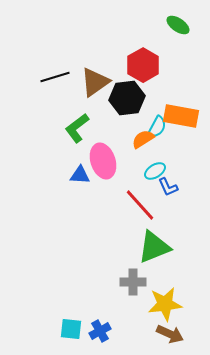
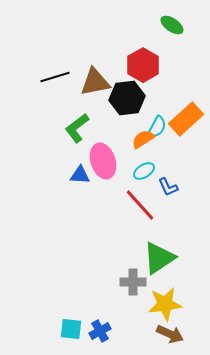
green ellipse: moved 6 px left
brown triangle: rotated 24 degrees clockwise
orange rectangle: moved 5 px right, 3 px down; rotated 52 degrees counterclockwise
cyan ellipse: moved 11 px left
green triangle: moved 5 px right, 11 px down; rotated 12 degrees counterclockwise
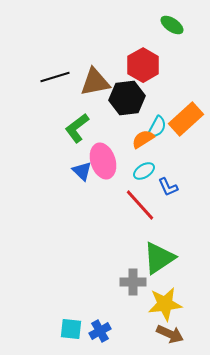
blue triangle: moved 2 px right, 4 px up; rotated 40 degrees clockwise
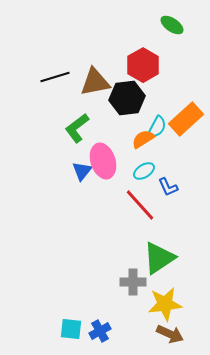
blue triangle: rotated 25 degrees clockwise
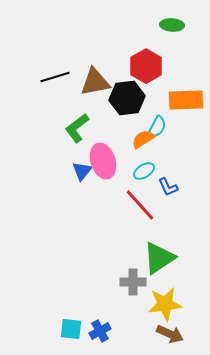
green ellipse: rotated 30 degrees counterclockwise
red hexagon: moved 3 px right, 1 px down
orange rectangle: moved 19 px up; rotated 40 degrees clockwise
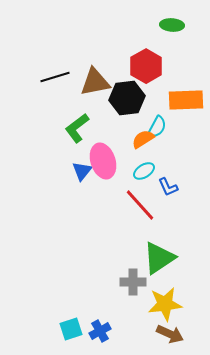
cyan square: rotated 25 degrees counterclockwise
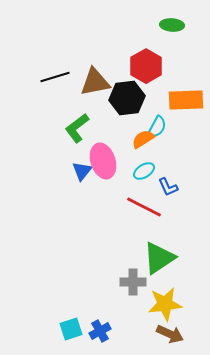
red line: moved 4 px right, 2 px down; rotated 21 degrees counterclockwise
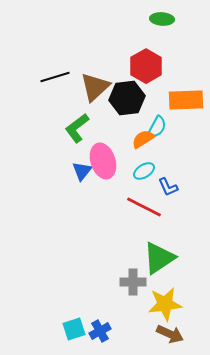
green ellipse: moved 10 px left, 6 px up
brown triangle: moved 5 px down; rotated 32 degrees counterclockwise
cyan square: moved 3 px right
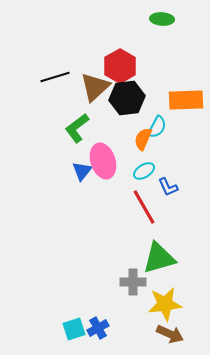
red hexagon: moved 26 px left
orange semicircle: rotated 35 degrees counterclockwise
red line: rotated 33 degrees clockwise
green triangle: rotated 18 degrees clockwise
blue cross: moved 2 px left, 3 px up
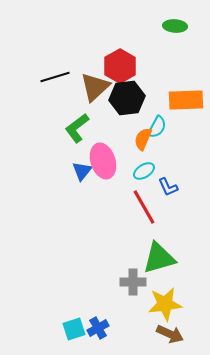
green ellipse: moved 13 px right, 7 px down
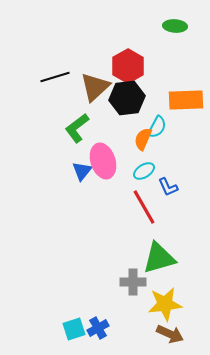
red hexagon: moved 8 px right
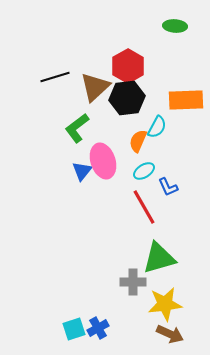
orange semicircle: moved 5 px left, 2 px down
